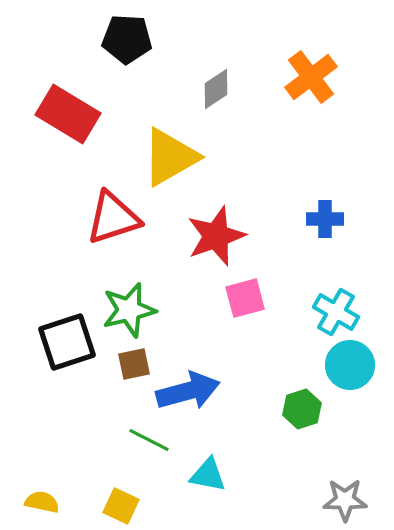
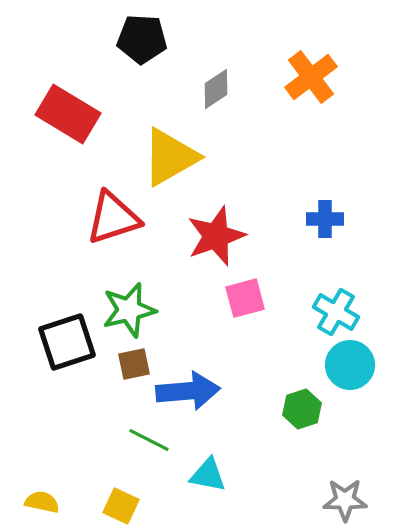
black pentagon: moved 15 px right
blue arrow: rotated 10 degrees clockwise
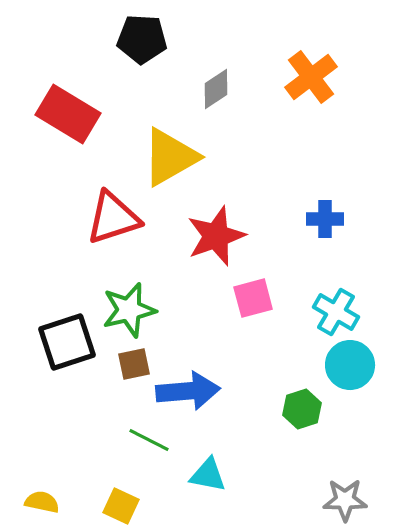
pink square: moved 8 px right
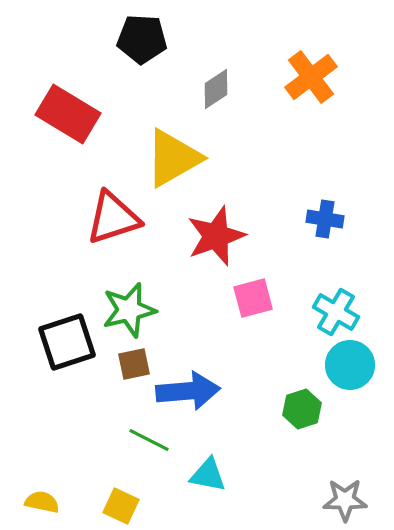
yellow triangle: moved 3 px right, 1 px down
blue cross: rotated 9 degrees clockwise
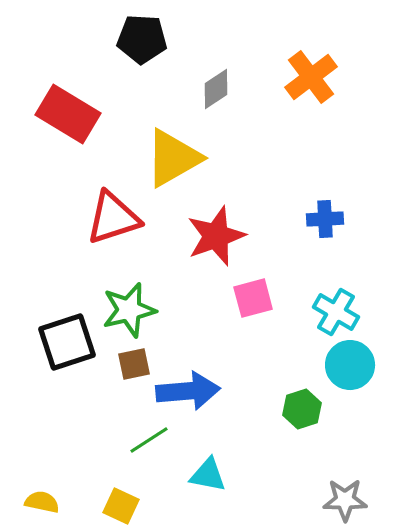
blue cross: rotated 12 degrees counterclockwise
green line: rotated 60 degrees counterclockwise
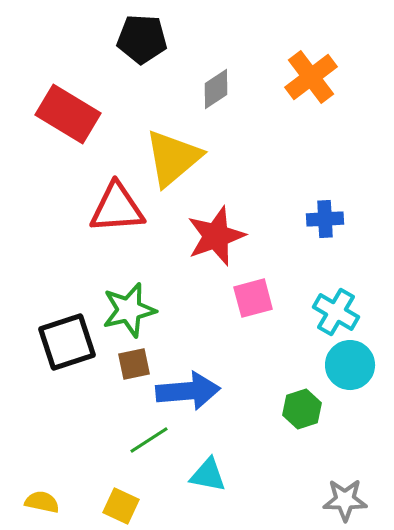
yellow triangle: rotated 10 degrees counterclockwise
red triangle: moved 4 px right, 10 px up; rotated 14 degrees clockwise
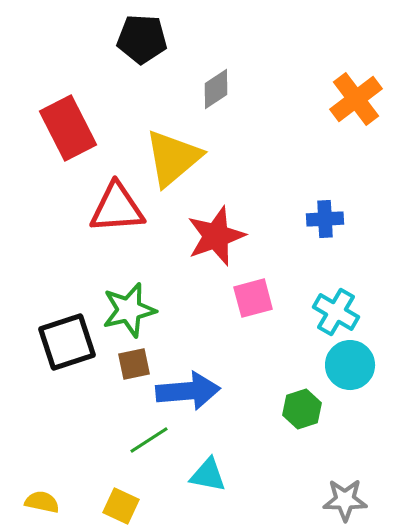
orange cross: moved 45 px right, 22 px down
red rectangle: moved 14 px down; rotated 32 degrees clockwise
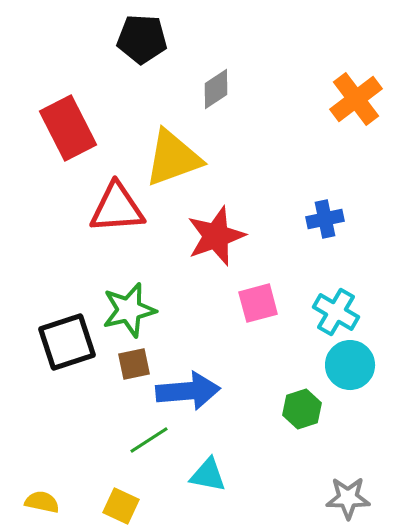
yellow triangle: rotated 20 degrees clockwise
blue cross: rotated 9 degrees counterclockwise
pink square: moved 5 px right, 5 px down
gray star: moved 3 px right, 2 px up
